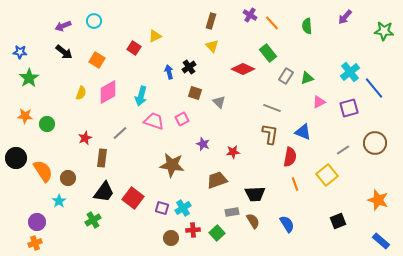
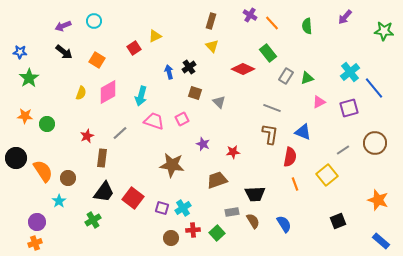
red square at (134, 48): rotated 24 degrees clockwise
red star at (85, 138): moved 2 px right, 2 px up
blue semicircle at (287, 224): moved 3 px left
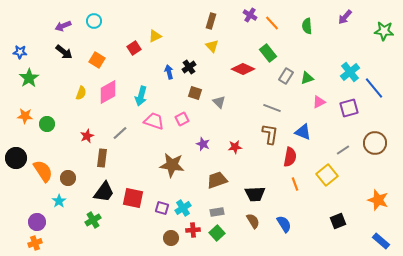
red star at (233, 152): moved 2 px right, 5 px up
red square at (133, 198): rotated 25 degrees counterclockwise
gray rectangle at (232, 212): moved 15 px left
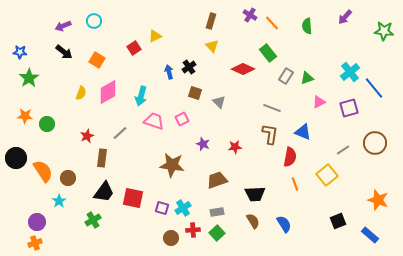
blue rectangle at (381, 241): moved 11 px left, 6 px up
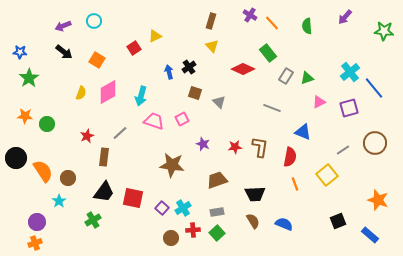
brown L-shape at (270, 134): moved 10 px left, 13 px down
brown rectangle at (102, 158): moved 2 px right, 1 px up
purple square at (162, 208): rotated 24 degrees clockwise
blue semicircle at (284, 224): rotated 36 degrees counterclockwise
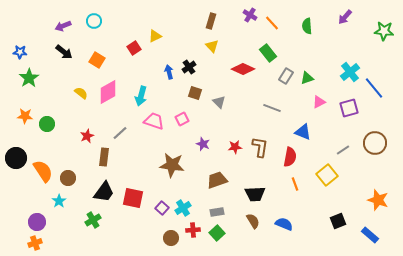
yellow semicircle at (81, 93): rotated 72 degrees counterclockwise
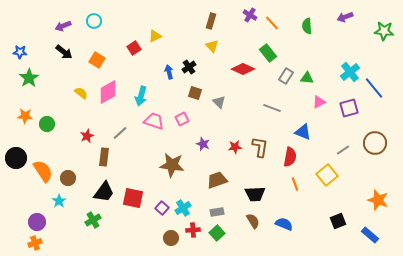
purple arrow at (345, 17): rotated 28 degrees clockwise
green triangle at (307, 78): rotated 24 degrees clockwise
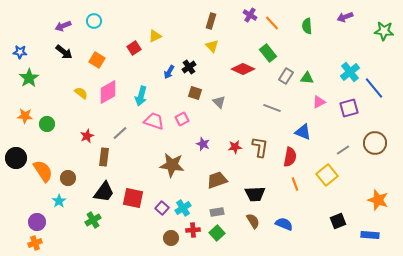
blue arrow at (169, 72): rotated 136 degrees counterclockwise
blue rectangle at (370, 235): rotated 36 degrees counterclockwise
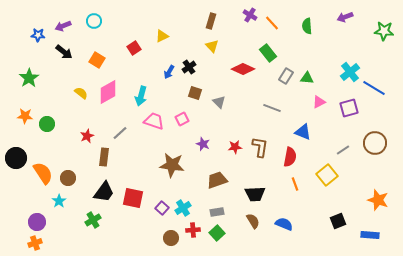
yellow triangle at (155, 36): moved 7 px right
blue star at (20, 52): moved 18 px right, 17 px up
blue line at (374, 88): rotated 20 degrees counterclockwise
orange semicircle at (43, 171): moved 2 px down
